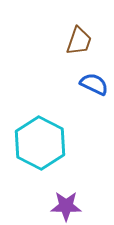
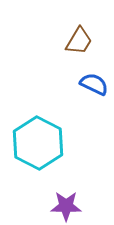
brown trapezoid: rotated 12 degrees clockwise
cyan hexagon: moved 2 px left
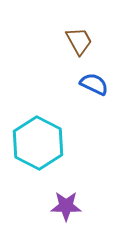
brown trapezoid: rotated 60 degrees counterclockwise
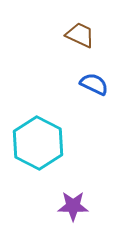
brown trapezoid: moved 1 px right, 6 px up; rotated 36 degrees counterclockwise
purple star: moved 7 px right
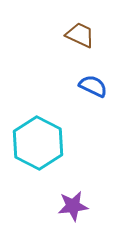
blue semicircle: moved 1 px left, 2 px down
purple star: rotated 8 degrees counterclockwise
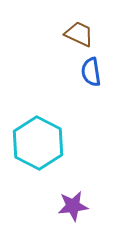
brown trapezoid: moved 1 px left, 1 px up
blue semicircle: moved 2 px left, 14 px up; rotated 124 degrees counterclockwise
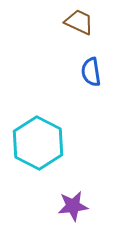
brown trapezoid: moved 12 px up
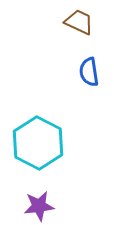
blue semicircle: moved 2 px left
purple star: moved 34 px left
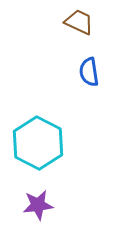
purple star: moved 1 px left, 1 px up
